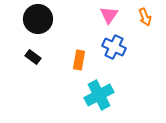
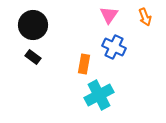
black circle: moved 5 px left, 6 px down
orange rectangle: moved 5 px right, 4 px down
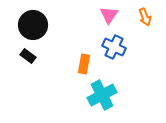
black rectangle: moved 5 px left, 1 px up
cyan cross: moved 3 px right
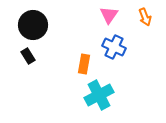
black rectangle: rotated 21 degrees clockwise
cyan cross: moved 3 px left
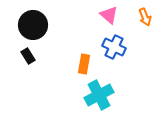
pink triangle: rotated 24 degrees counterclockwise
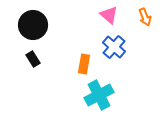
blue cross: rotated 15 degrees clockwise
black rectangle: moved 5 px right, 3 px down
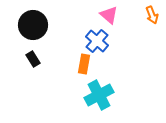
orange arrow: moved 7 px right, 2 px up
blue cross: moved 17 px left, 6 px up
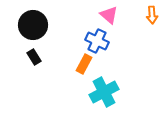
orange arrow: rotated 18 degrees clockwise
blue cross: rotated 15 degrees counterclockwise
black rectangle: moved 1 px right, 2 px up
orange rectangle: rotated 18 degrees clockwise
cyan cross: moved 5 px right, 3 px up
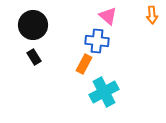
pink triangle: moved 1 px left, 1 px down
blue cross: rotated 20 degrees counterclockwise
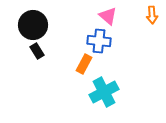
blue cross: moved 2 px right
black rectangle: moved 3 px right, 6 px up
